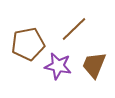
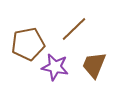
purple star: moved 3 px left, 1 px down
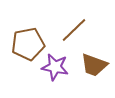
brown line: moved 1 px down
brown trapezoid: rotated 92 degrees counterclockwise
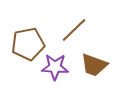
purple star: rotated 8 degrees counterclockwise
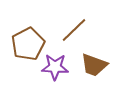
brown pentagon: rotated 16 degrees counterclockwise
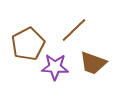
brown trapezoid: moved 1 px left, 2 px up
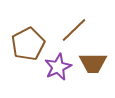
brown trapezoid: rotated 20 degrees counterclockwise
purple star: moved 3 px right; rotated 28 degrees counterclockwise
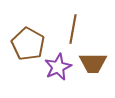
brown line: moved 1 px left, 1 px up; rotated 36 degrees counterclockwise
brown pentagon: rotated 16 degrees counterclockwise
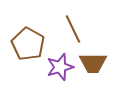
brown line: rotated 36 degrees counterclockwise
purple star: moved 2 px right; rotated 8 degrees clockwise
